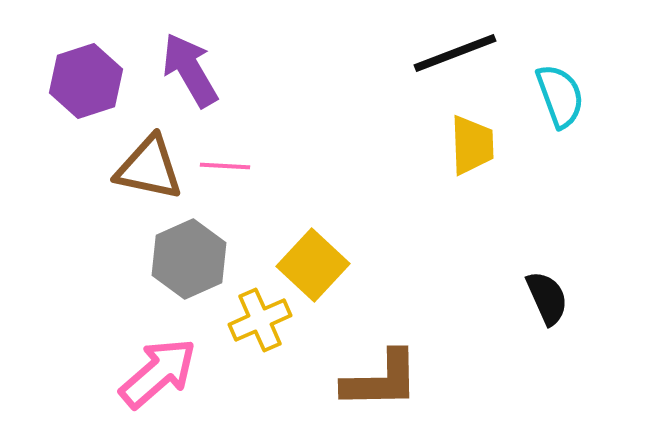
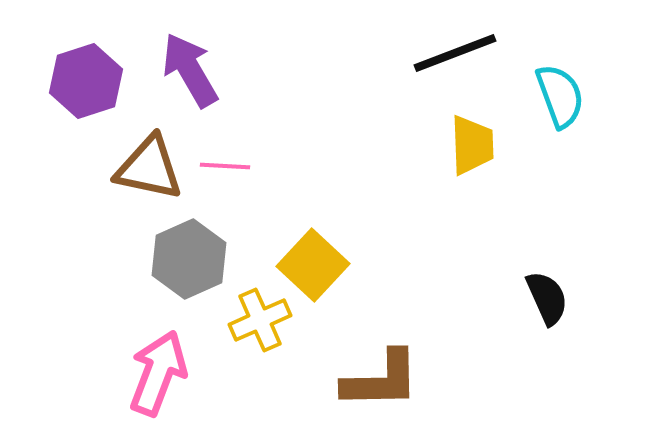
pink arrow: rotated 28 degrees counterclockwise
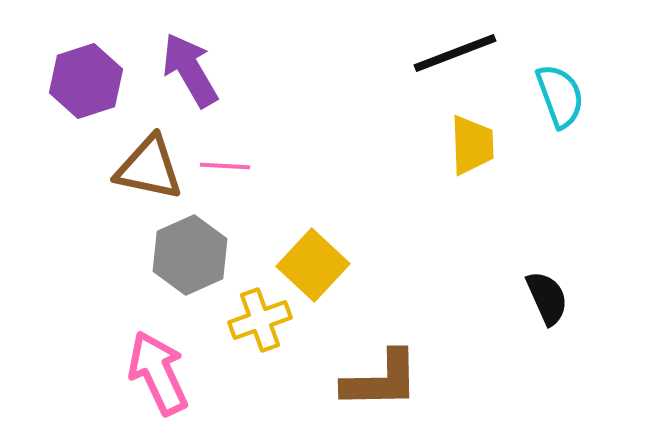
gray hexagon: moved 1 px right, 4 px up
yellow cross: rotated 4 degrees clockwise
pink arrow: rotated 46 degrees counterclockwise
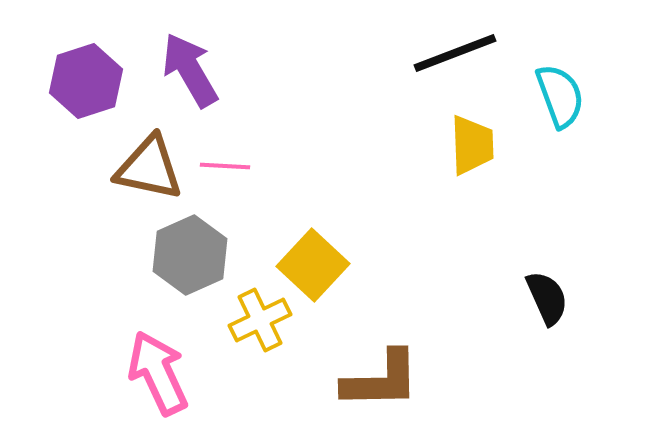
yellow cross: rotated 6 degrees counterclockwise
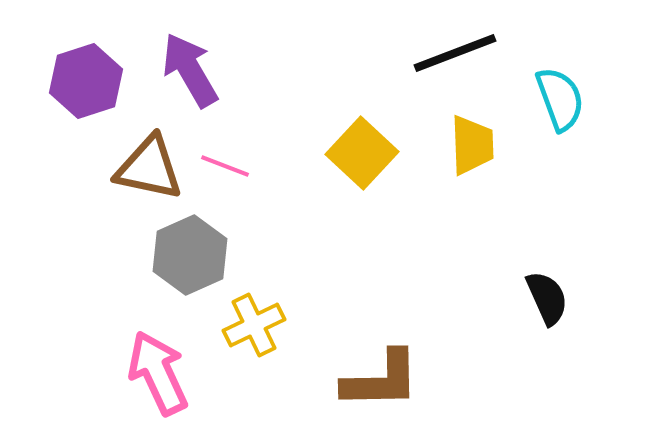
cyan semicircle: moved 3 px down
pink line: rotated 18 degrees clockwise
yellow square: moved 49 px right, 112 px up
yellow cross: moved 6 px left, 5 px down
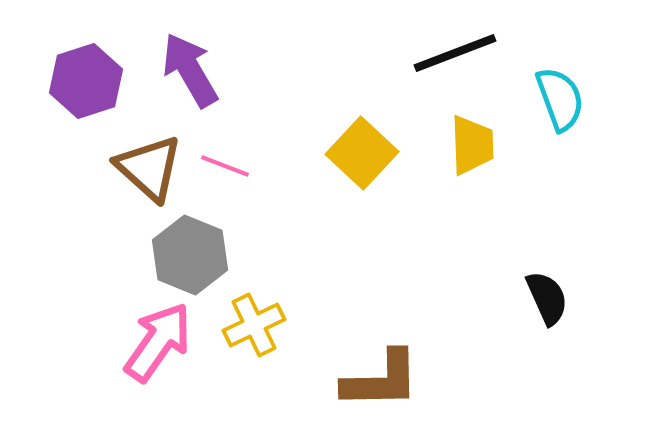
brown triangle: rotated 30 degrees clockwise
gray hexagon: rotated 14 degrees counterclockwise
pink arrow: moved 31 px up; rotated 60 degrees clockwise
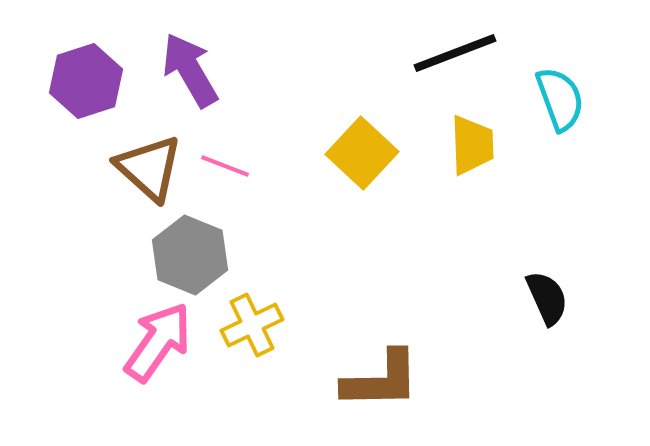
yellow cross: moved 2 px left
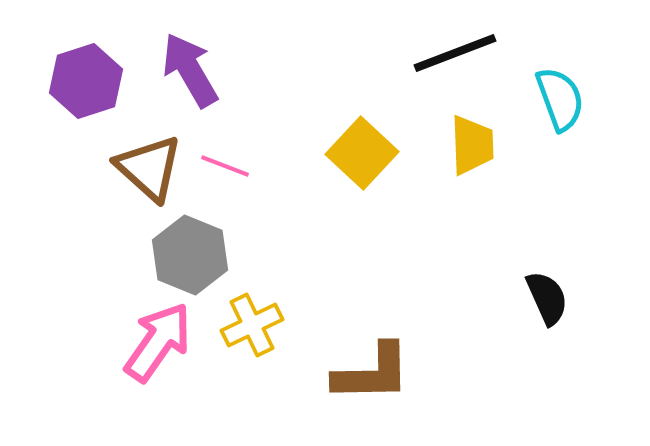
brown L-shape: moved 9 px left, 7 px up
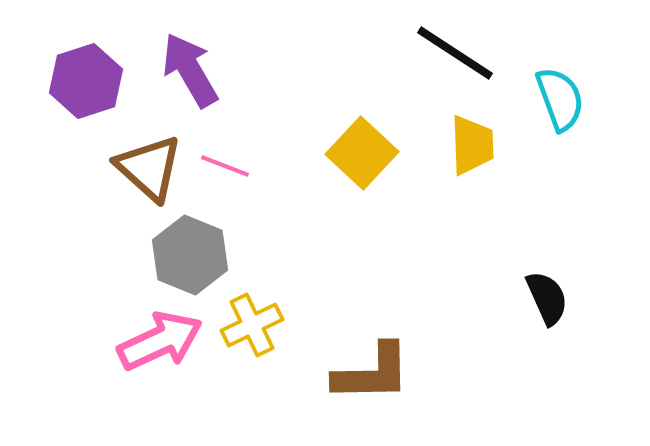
black line: rotated 54 degrees clockwise
pink arrow: moved 2 px right, 1 px up; rotated 30 degrees clockwise
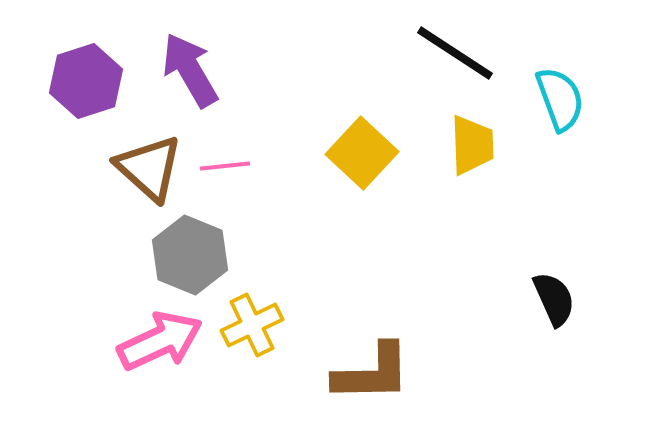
pink line: rotated 27 degrees counterclockwise
black semicircle: moved 7 px right, 1 px down
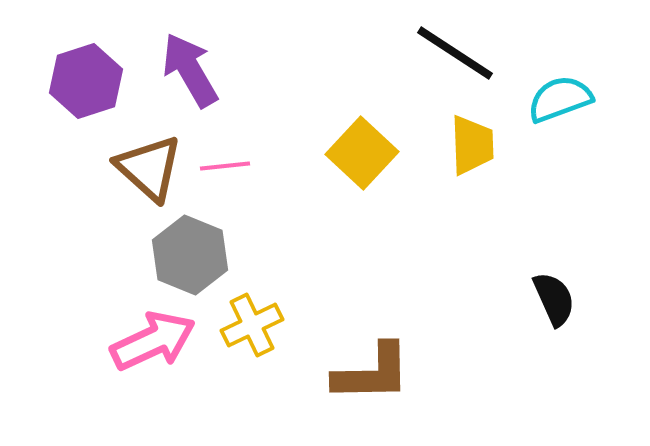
cyan semicircle: rotated 90 degrees counterclockwise
pink arrow: moved 7 px left
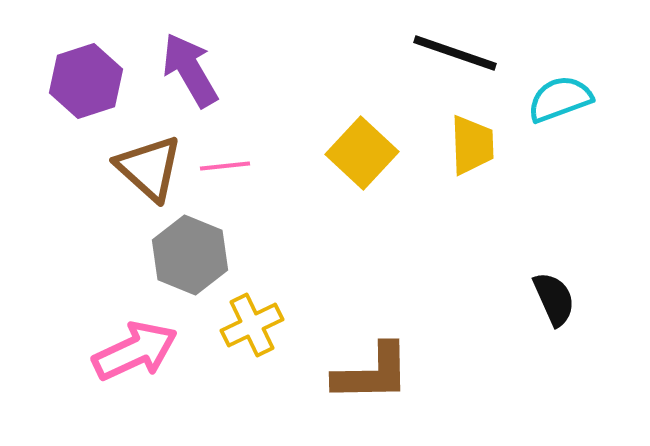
black line: rotated 14 degrees counterclockwise
pink arrow: moved 18 px left, 10 px down
